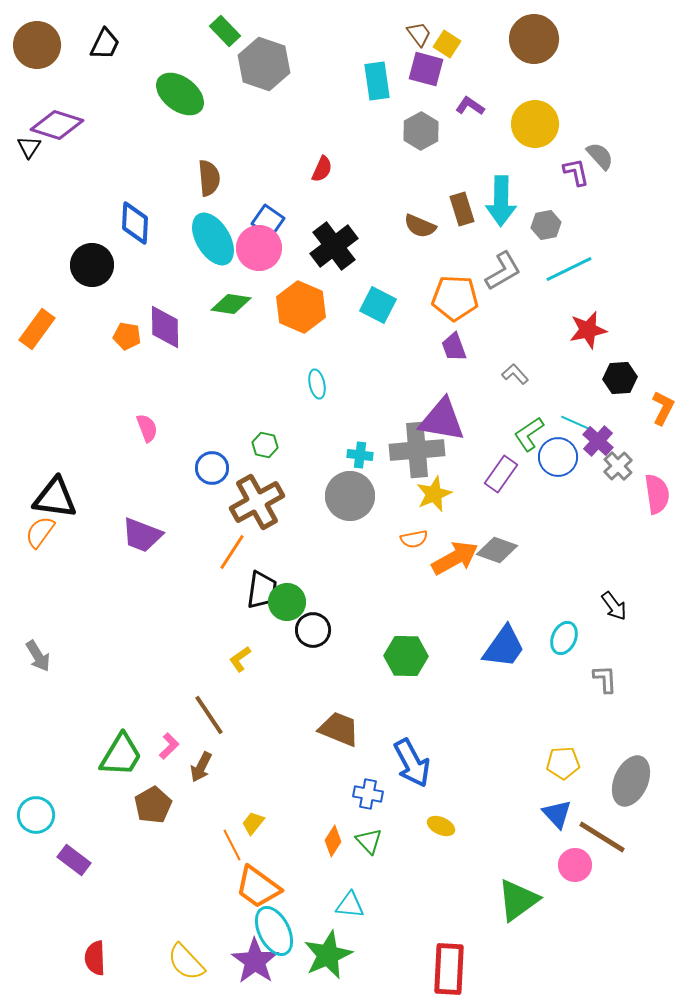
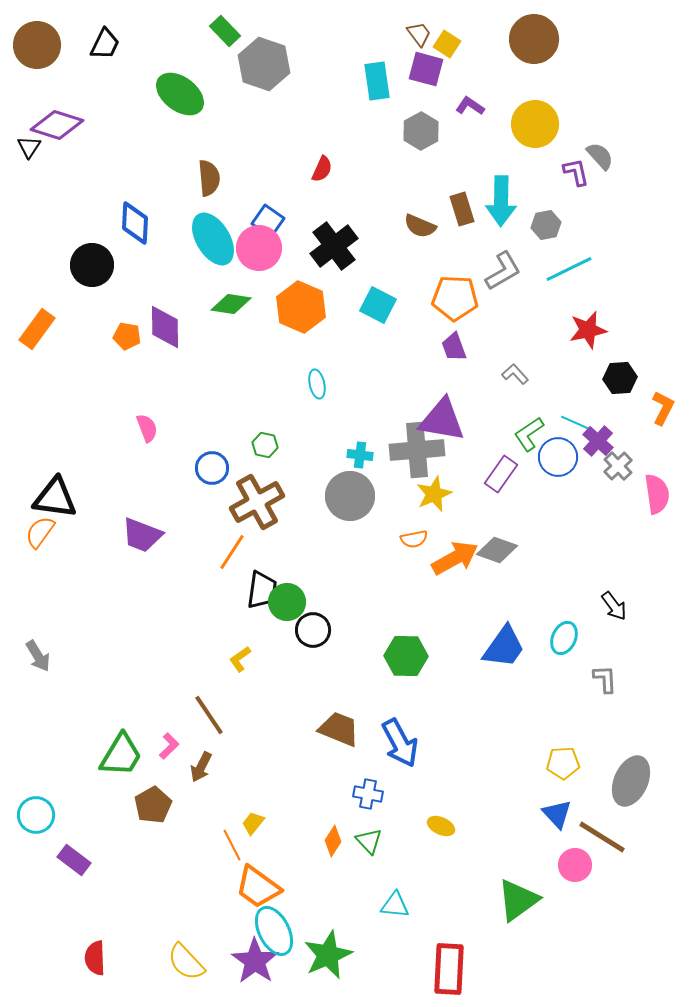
blue arrow at (412, 763): moved 12 px left, 20 px up
cyan triangle at (350, 905): moved 45 px right
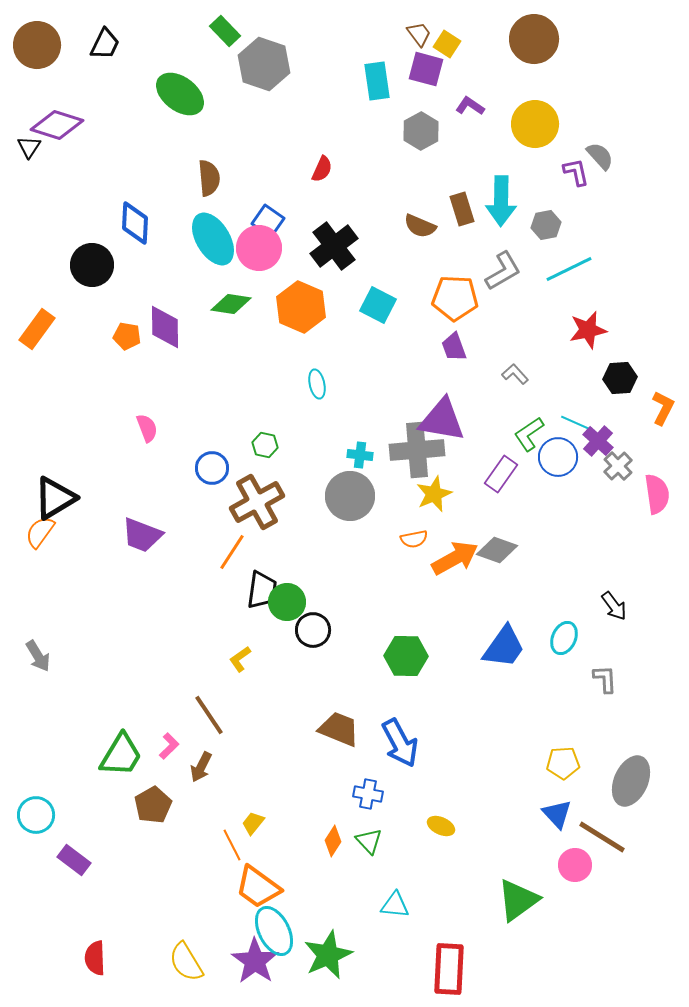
black triangle at (55, 498): rotated 39 degrees counterclockwise
yellow semicircle at (186, 962): rotated 12 degrees clockwise
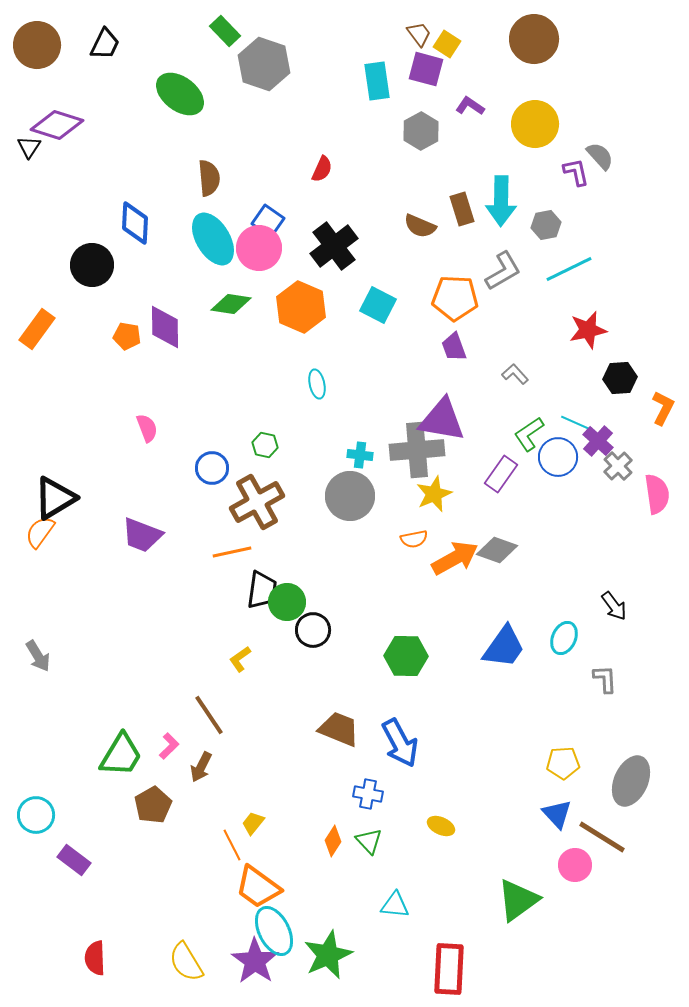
orange line at (232, 552): rotated 45 degrees clockwise
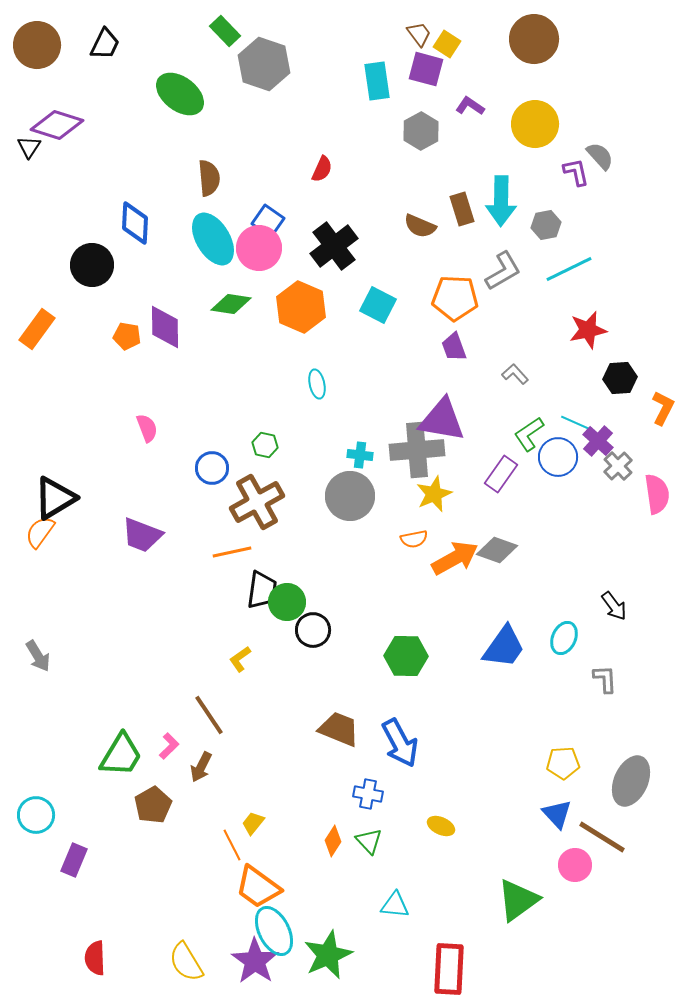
purple rectangle at (74, 860): rotated 76 degrees clockwise
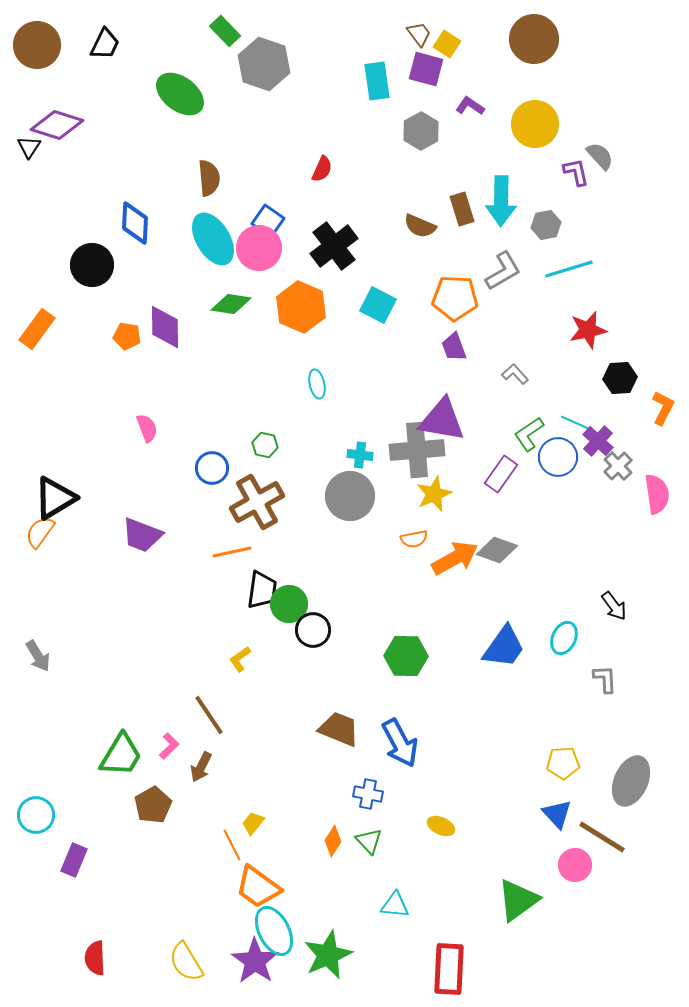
cyan line at (569, 269): rotated 9 degrees clockwise
green circle at (287, 602): moved 2 px right, 2 px down
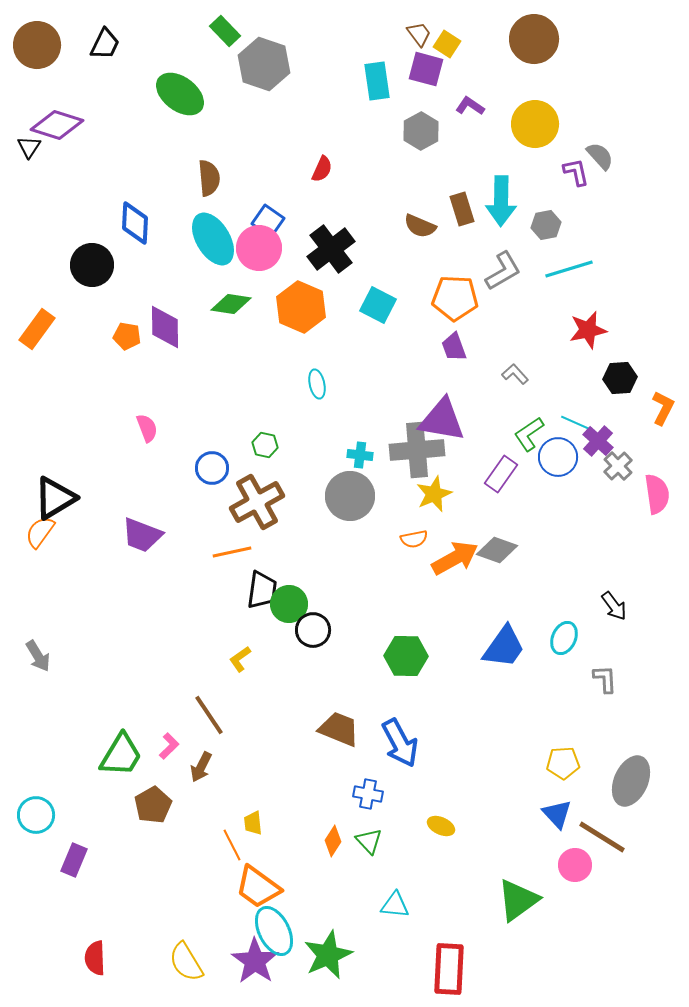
black cross at (334, 246): moved 3 px left, 3 px down
yellow trapezoid at (253, 823): rotated 45 degrees counterclockwise
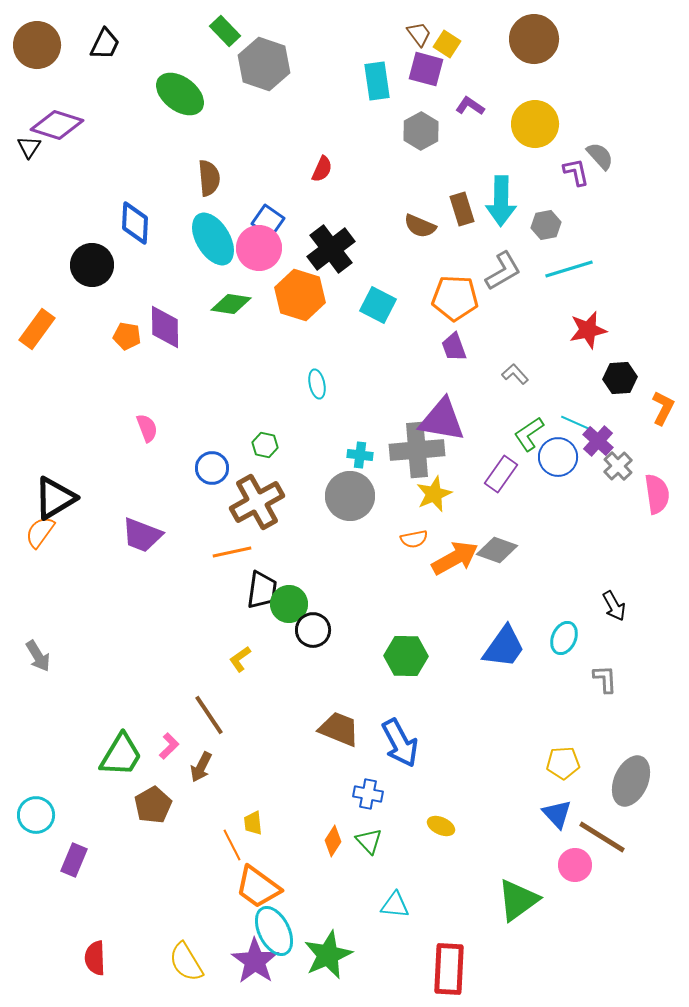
orange hexagon at (301, 307): moved 1 px left, 12 px up; rotated 6 degrees counterclockwise
black arrow at (614, 606): rotated 8 degrees clockwise
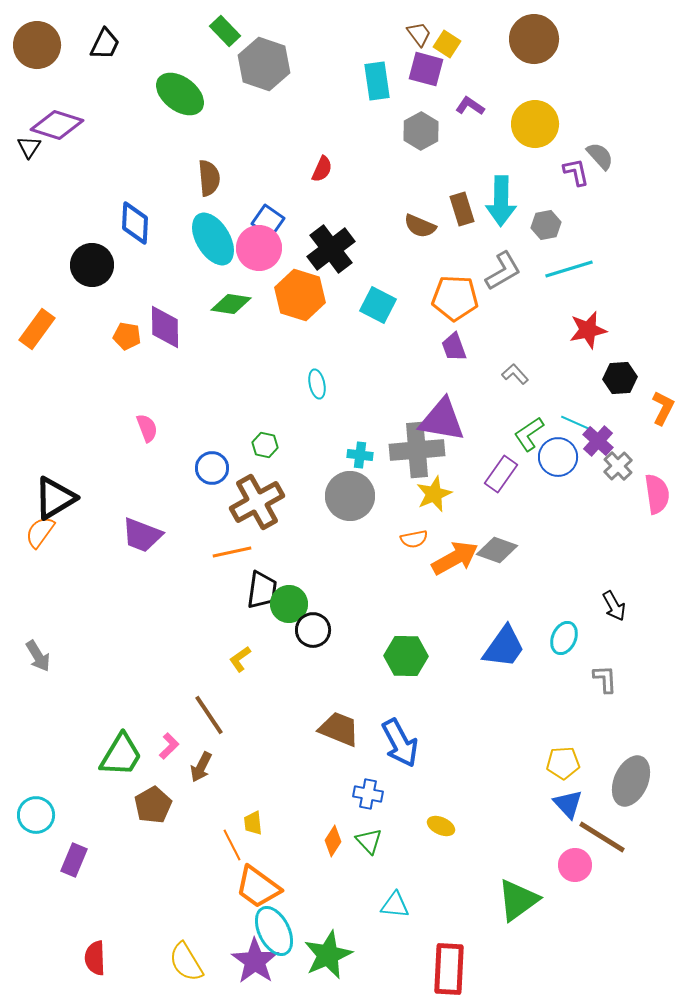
blue triangle at (557, 814): moved 11 px right, 10 px up
